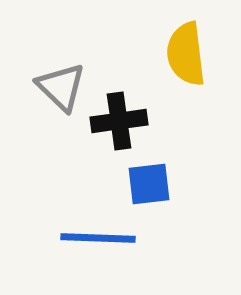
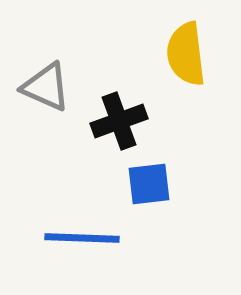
gray triangle: moved 15 px left; rotated 20 degrees counterclockwise
black cross: rotated 12 degrees counterclockwise
blue line: moved 16 px left
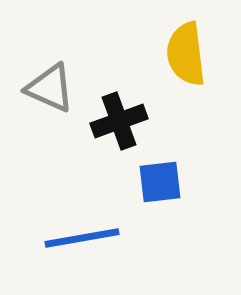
gray triangle: moved 4 px right, 1 px down
blue square: moved 11 px right, 2 px up
blue line: rotated 12 degrees counterclockwise
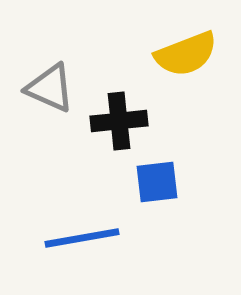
yellow semicircle: rotated 104 degrees counterclockwise
black cross: rotated 14 degrees clockwise
blue square: moved 3 px left
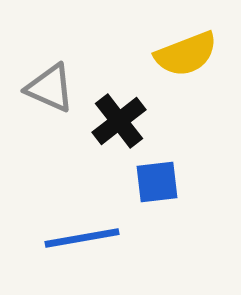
black cross: rotated 32 degrees counterclockwise
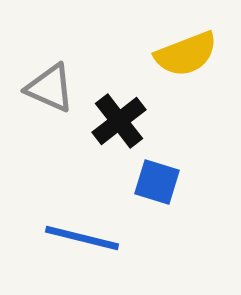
blue square: rotated 24 degrees clockwise
blue line: rotated 24 degrees clockwise
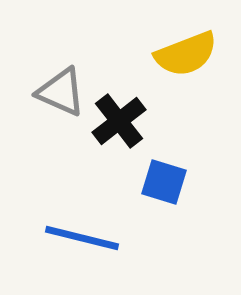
gray triangle: moved 11 px right, 4 px down
blue square: moved 7 px right
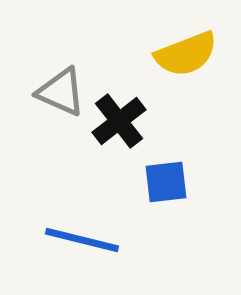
blue square: moved 2 px right; rotated 24 degrees counterclockwise
blue line: moved 2 px down
